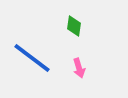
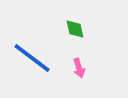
green diamond: moved 1 px right, 3 px down; rotated 20 degrees counterclockwise
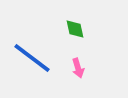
pink arrow: moved 1 px left
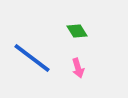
green diamond: moved 2 px right, 2 px down; rotated 20 degrees counterclockwise
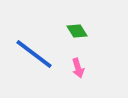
blue line: moved 2 px right, 4 px up
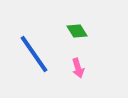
blue line: rotated 18 degrees clockwise
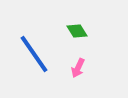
pink arrow: rotated 42 degrees clockwise
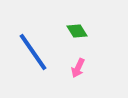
blue line: moved 1 px left, 2 px up
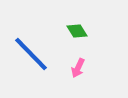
blue line: moved 2 px left, 2 px down; rotated 9 degrees counterclockwise
